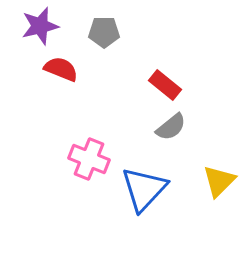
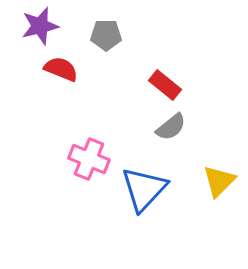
gray pentagon: moved 2 px right, 3 px down
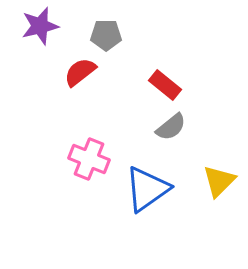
red semicircle: moved 19 px right, 3 px down; rotated 60 degrees counterclockwise
blue triangle: moved 3 px right; rotated 12 degrees clockwise
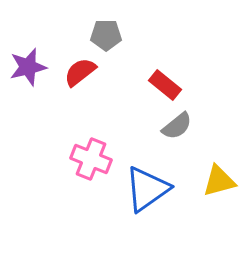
purple star: moved 12 px left, 41 px down
gray semicircle: moved 6 px right, 1 px up
pink cross: moved 2 px right
yellow triangle: rotated 30 degrees clockwise
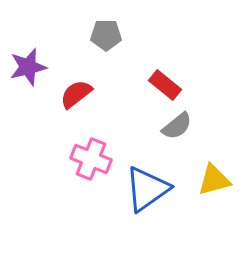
red semicircle: moved 4 px left, 22 px down
yellow triangle: moved 5 px left, 1 px up
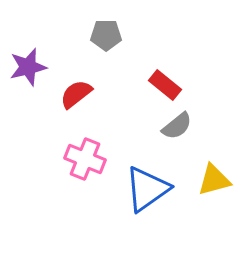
pink cross: moved 6 px left
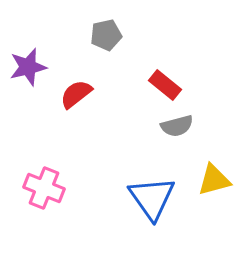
gray pentagon: rotated 12 degrees counterclockwise
gray semicircle: rotated 24 degrees clockwise
pink cross: moved 41 px left, 29 px down
blue triangle: moved 5 px right, 9 px down; rotated 30 degrees counterclockwise
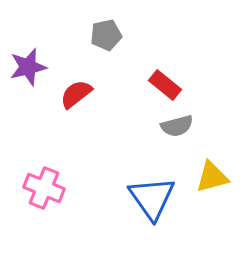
yellow triangle: moved 2 px left, 3 px up
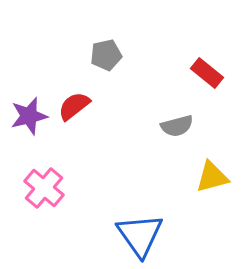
gray pentagon: moved 20 px down
purple star: moved 1 px right, 49 px down
red rectangle: moved 42 px right, 12 px up
red semicircle: moved 2 px left, 12 px down
pink cross: rotated 18 degrees clockwise
blue triangle: moved 12 px left, 37 px down
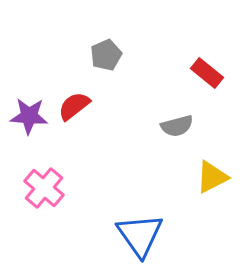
gray pentagon: rotated 12 degrees counterclockwise
purple star: rotated 18 degrees clockwise
yellow triangle: rotated 12 degrees counterclockwise
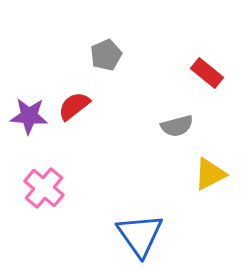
yellow triangle: moved 2 px left, 3 px up
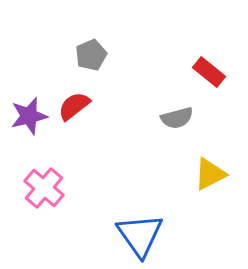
gray pentagon: moved 15 px left
red rectangle: moved 2 px right, 1 px up
purple star: rotated 18 degrees counterclockwise
gray semicircle: moved 8 px up
